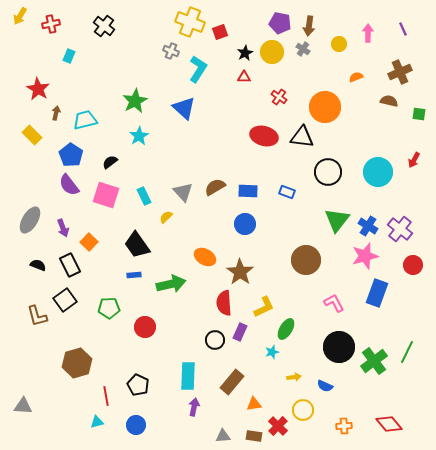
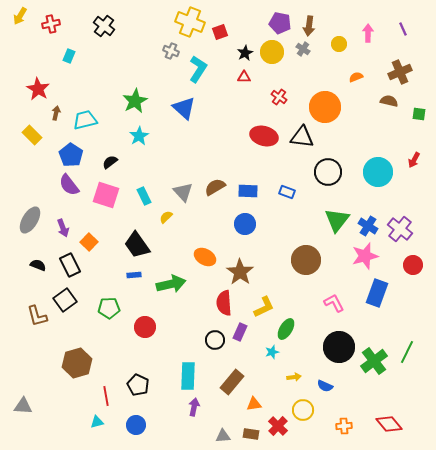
brown rectangle at (254, 436): moved 3 px left, 2 px up
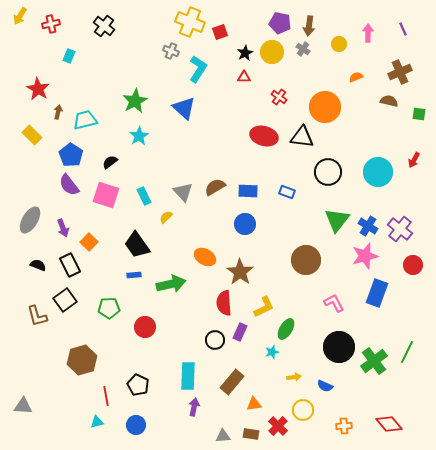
brown arrow at (56, 113): moved 2 px right, 1 px up
brown hexagon at (77, 363): moved 5 px right, 3 px up
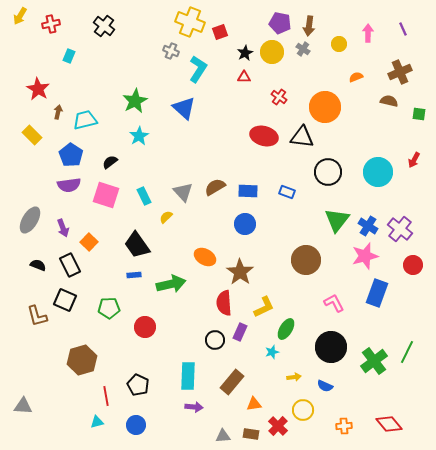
purple semicircle at (69, 185): rotated 60 degrees counterclockwise
black square at (65, 300): rotated 30 degrees counterclockwise
black circle at (339, 347): moved 8 px left
purple arrow at (194, 407): rotated 84 degrees clockwise
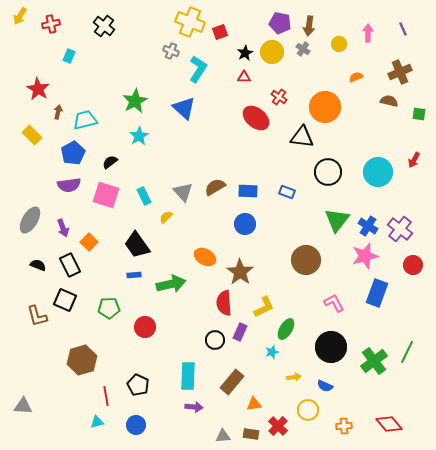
red ellipse at (264, 136): moved 8 px left, 18 px up; rotated 24 degrees clockwise
blue pentagon at (71, 155): moved 2 px right, 2 px up; rotated 10 degrees clockwise
yellow circle at (303, 410): moved 5 px right
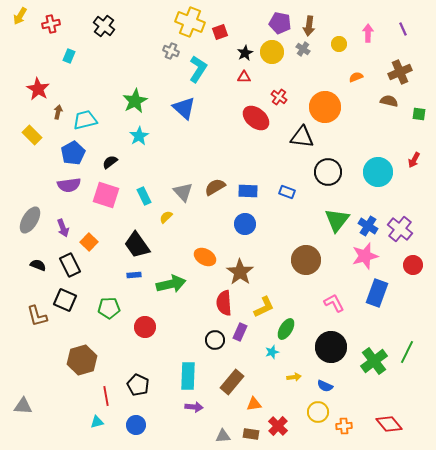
yellow circle at (308, 410): moved 10 px right, 2 px down
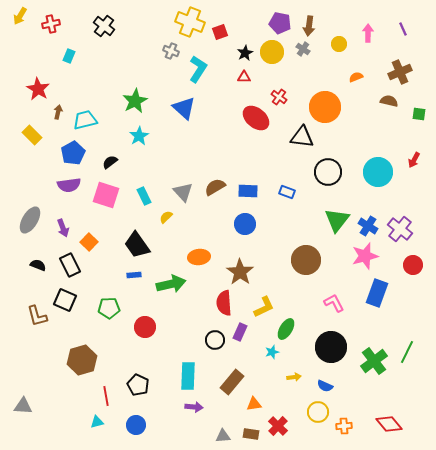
orange ellipse at (205, 257): moved 6 px left; rotated 35 degrees counterclockwise
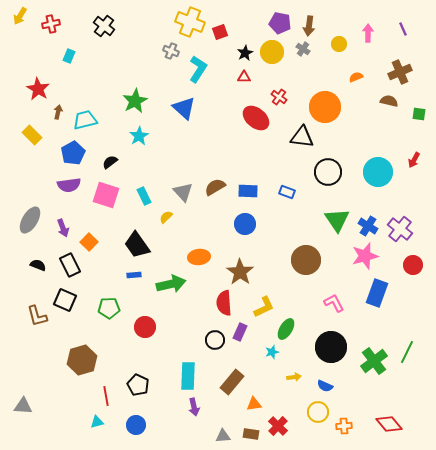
green triangle at (337, 220): rotated 12 degrees counterclockwise
purple arrow at (194, 407): rotated 72 degrees clockwise
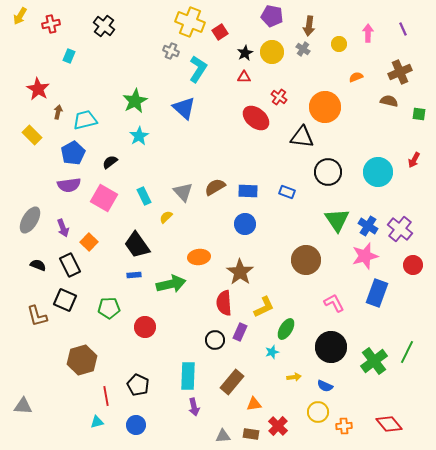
purple pentagon at (280, 23): moved 8 px left, 7 px up
red square at (220, 32): rotated 14 degrees counterclockwise
pink square at (106, 195): moved 2 px left, 3 px down; rotated 12 degrees clockwise
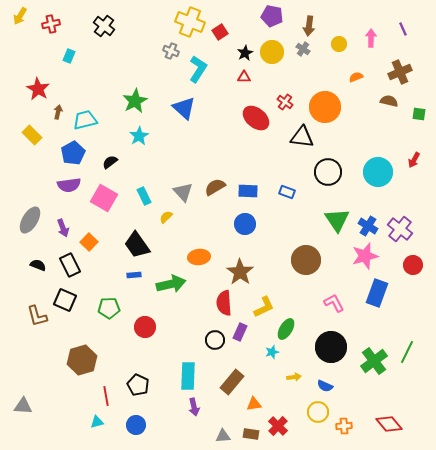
pink arrow at (368, 33): moved 3 px right, 5 px down
red cross at (279, 97): moved 6 px right, 5 px down
